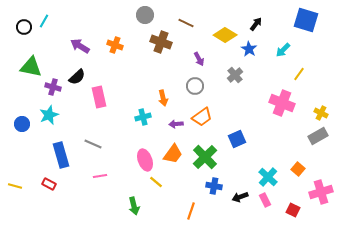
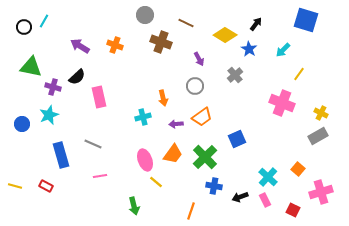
red rectangle at (49, 184): moved 3 px left, 2 px down
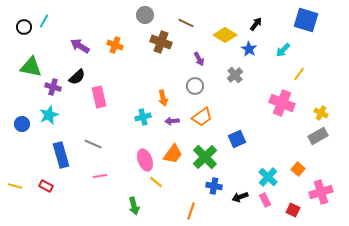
purple arrow at (176, 124): moved 4 px left, 3 px up
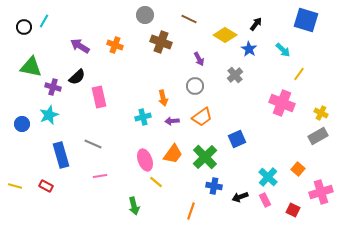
brown line at (186, 23): moved 3 px right, 4 px up
cyan arrow at (283, 50): rotated 91 degrees counterclockwise
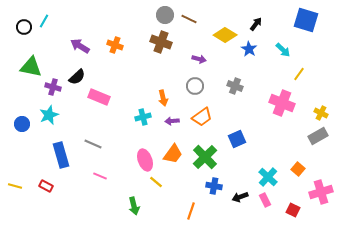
gray circle at (145, 15): moved 20 px right
purple arrow at (199, 59): rotated 48 degrees counterclockwise
gray cross at (235, 75): moved 11 px down; rotated 28 degrees counterclockwise
pink rectangle at (99, 97): rotated 55 degrees counterclockwise
pink line at (100, 176): rotated 32 degrees clockwise
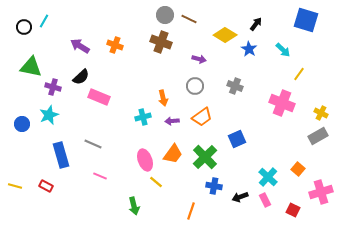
black semicircle at (77, 77): moved 4 px right
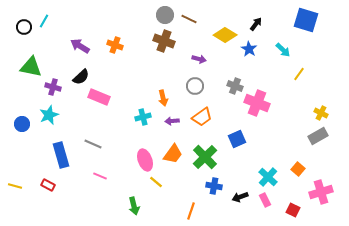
brown cross at (161, 42): moved 3 px right, 1 px up
pink cross at (282, 103): moved 25 px left
red rectangle at (46, 186): moved 2 px right, 1 px up
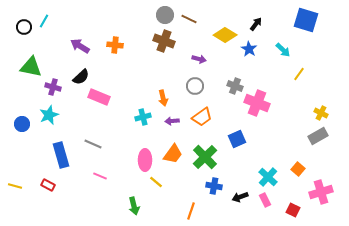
orange cross at (115, 45): rotated 14 degrees counterclockwise
pink ellipse at (145, 160): rotated 20 degrees clockwise
